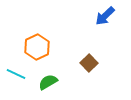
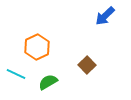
brown square: moved 2 px left, 2 px down
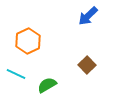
blue arrow: moved 17 px left
orange hexagon: moved 9 px left, 6 px up
green semicircle: moved 1 px left, 3 px down
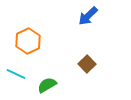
brown square: moved 1 px up
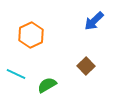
blue arrow: moved 6 px right, 5 px down
orange hexagon: moved 3 px right, 6 px up
brown square: moved 1 px left, 2 px down
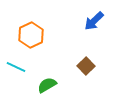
cyan line: moved 7 px up
